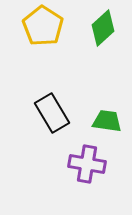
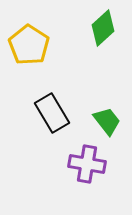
yellow pentagon: moved 14 px left, 19 px down
green trapezoid: rotated 44 degrees clockwise
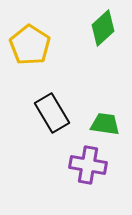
yellow pentagon: moved 1 px right
green trapezoid: moved 2 px left, 3 px down; rotated 44 degrees counterclockwise
purple cross: moved 1 px right, 1 px down
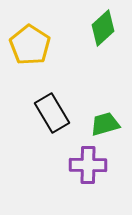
green trapezoid: rotated 24 degrees counterclockwise
purple cross: rotated 9 degrees counterclockwise
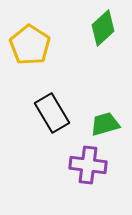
purple cross: rotated 6 degrees clockwise
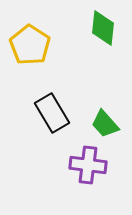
green diamond: rotated 42 degrees counterclockwise
green trapezoid: rotated 116 degrees counterclockwise
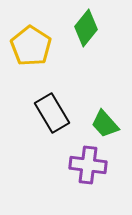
green diamond: moved 17 px left; rotated 33 degrees clockwise
yellow pentagon: moved 1 px right, 1 px down
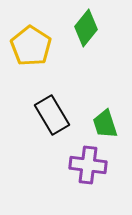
black rectangle: moved 2 px down
green trapezoid: rotated 24 degrees clockwise
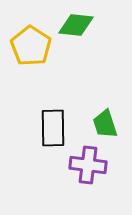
green diamond: moved 10 px left, 3 px up; rotated 57 degrees clockwise
black rectangle: moved 1 px right, 13 px down; rotated 30 degrees clockwise
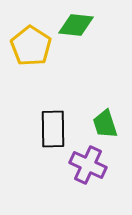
black rectangle: moved 1 px down
purple cross: rotated 18 degrees clockwise
